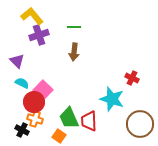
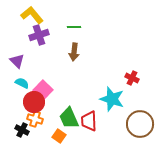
yellow L-shape: moved 1 px up
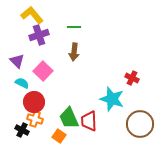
pink square: moved 19 px up
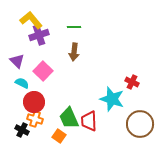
yellow L-shape: moved 1 px left, 5 px down
red cross: moved 4 px down
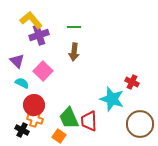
red circle: moved 3 px down
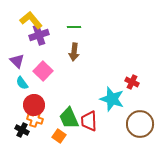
cyan semicircle: rotated 152 degrees counterclockwise
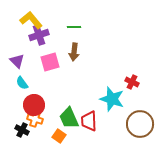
pink square: moved 7 px right, 9 px up; rotated 30 degrees clockwise
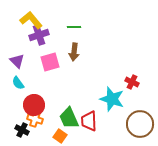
cyan semicircle: moved 4 px left
orange square: moved 1 px right
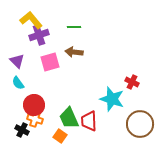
brown arrow: rotated 90 degrees clockwise
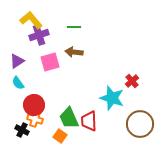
purple triangle: rotated 42 degrees clockwise
red cross: moved 1 px up; rotated 24 degrees clockwise
cyan star: moved 1 px up
